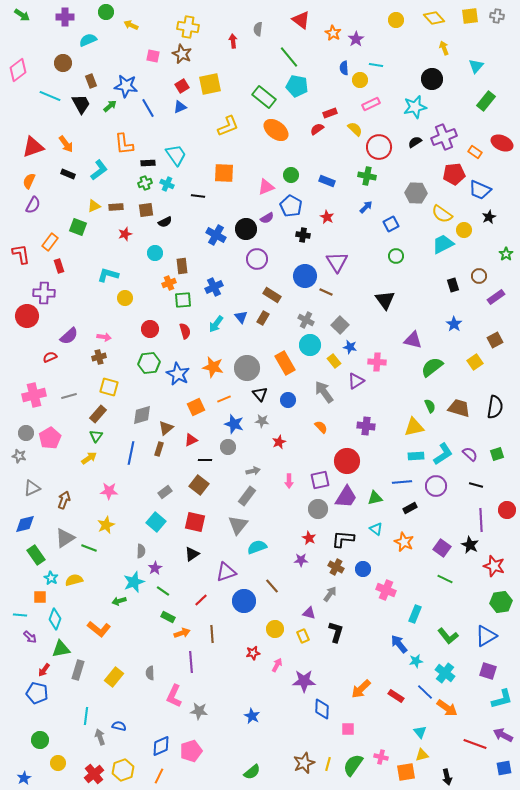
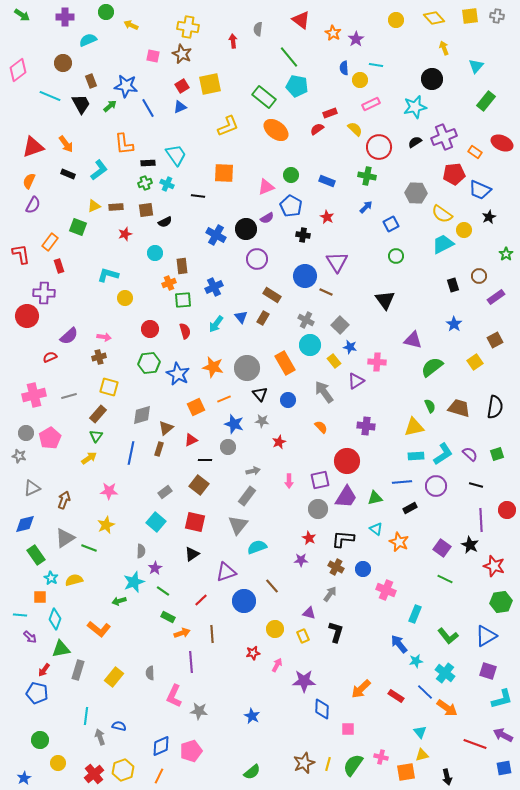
orange star at (404, 542): moved 5 px left
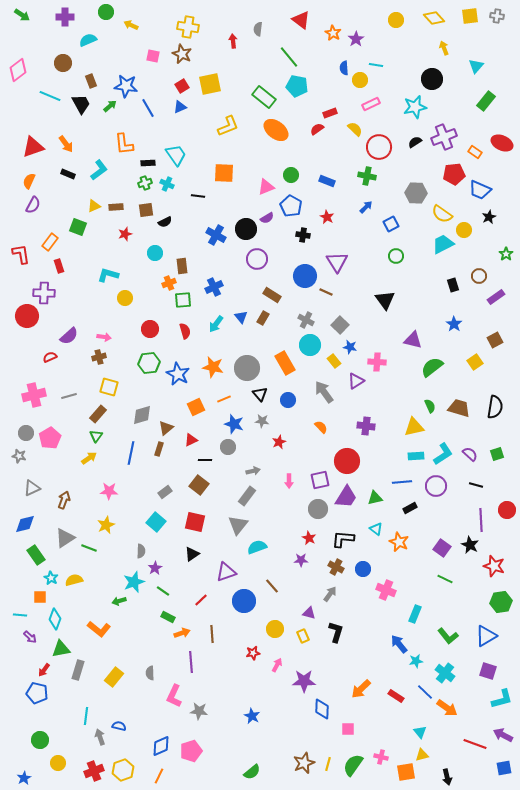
red cross at (94, 774): moved 3 px up; rotated 18 degrees clockwise
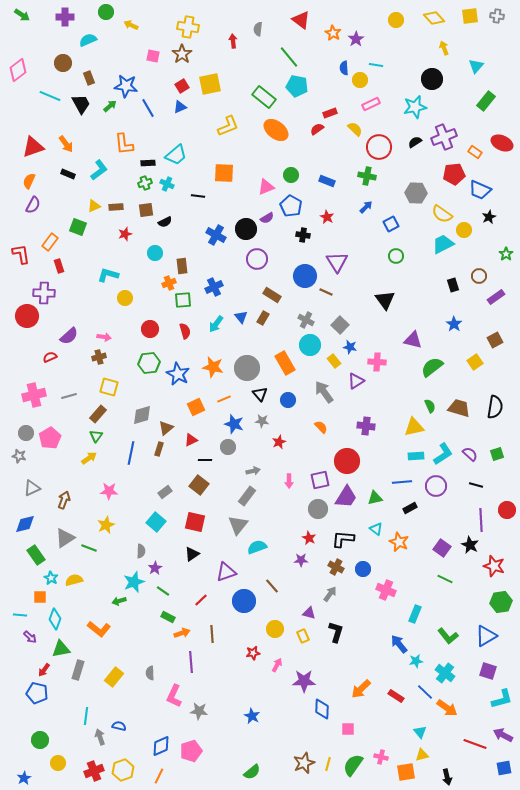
brown star at (182, 54): rotated 12 degrees clockwise
brown rectangle at (91, 81): moved 2 px left, 3 px up
cyan trapezoid at (176, 155): rotated 85 degrees clockwise
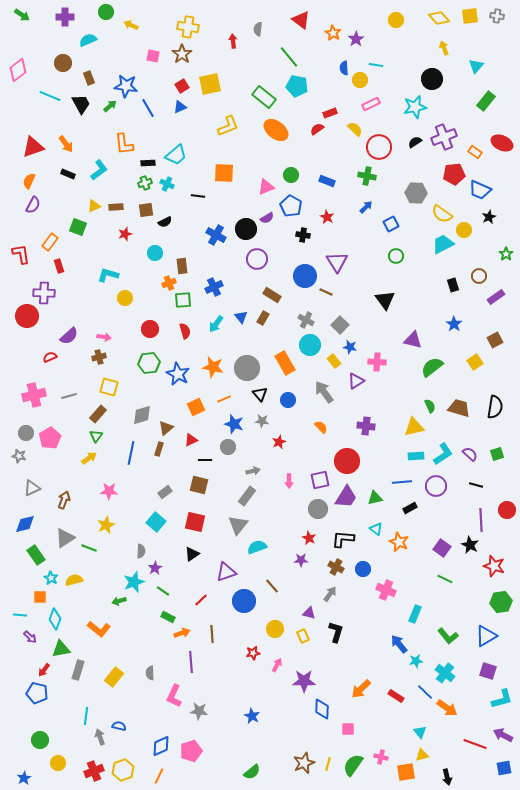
yellow diamond at (434, 18): moved 5 px right
brown square at (199, 485): rotated 24 degrees counterclockwise
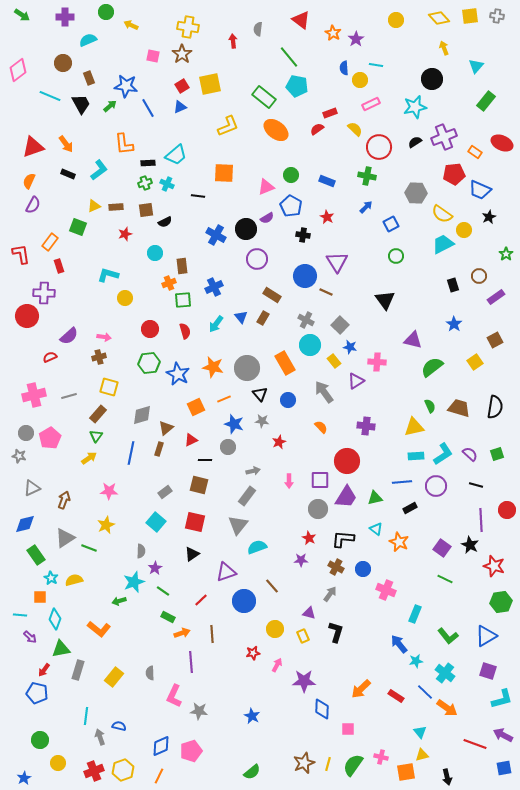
purple square at (320, 480): rotated 12 degrees clockwise
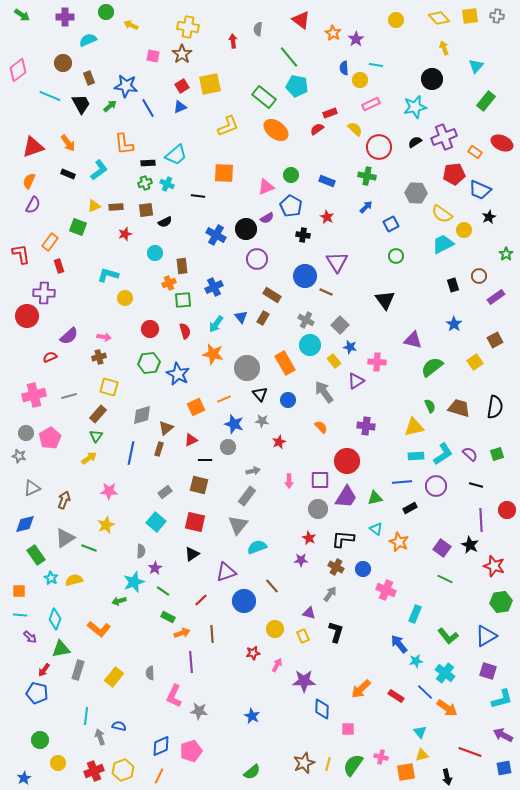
orange arrow at (66, 144): moved 2 px right, 1 px up
orange star at (213, 367): moved 13 px up
orange square at (40, 597): moved 21 px left, 6 px up
red line at (475, 744): moved 5 px left, 8 px down
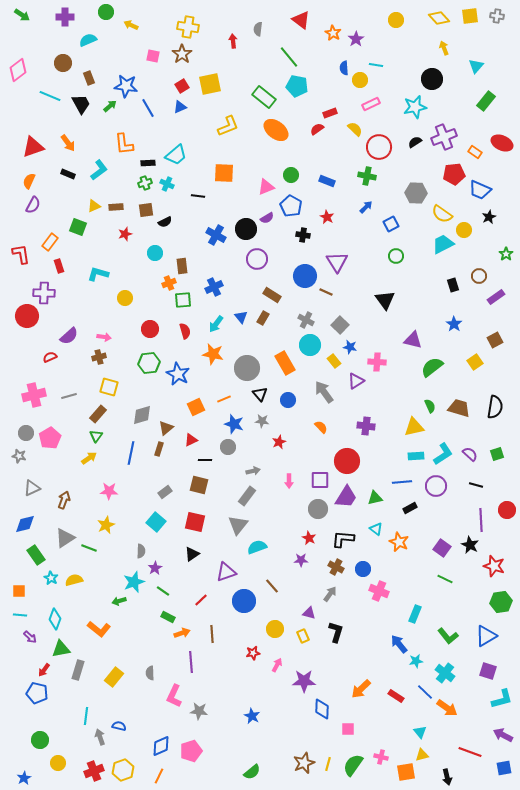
cyan L-shape at (108, 275): moved 10 px left, 1 px up
pink cross at (386, 590): moved 7 px left, 1 px down
